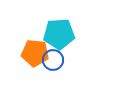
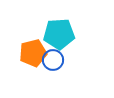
orange pentagon: moved 2 px left; rotated 20 degrees counterclockwise
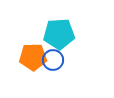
orange pentagon: moved 4 px down; rotated 12 degrees clockwise
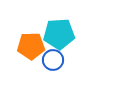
orange pentagon: moved 2 px left, 11 px up
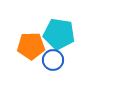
cyan pentagon: rotated 12 degrees clockwise
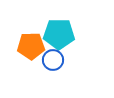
cyan pentagon: rotated 8 degrees counterclockwise
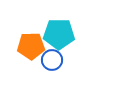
blue circle: moved 1 px left
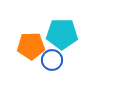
cyan pentagon: moved 3 px right
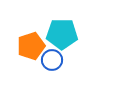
orange pentagon: rotated 16 degrees counterclockwise
